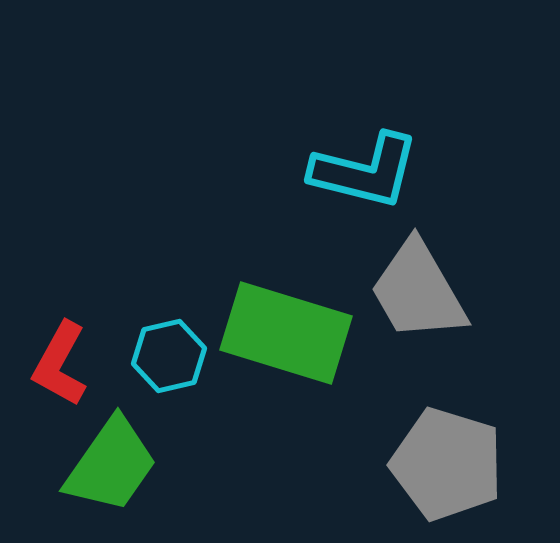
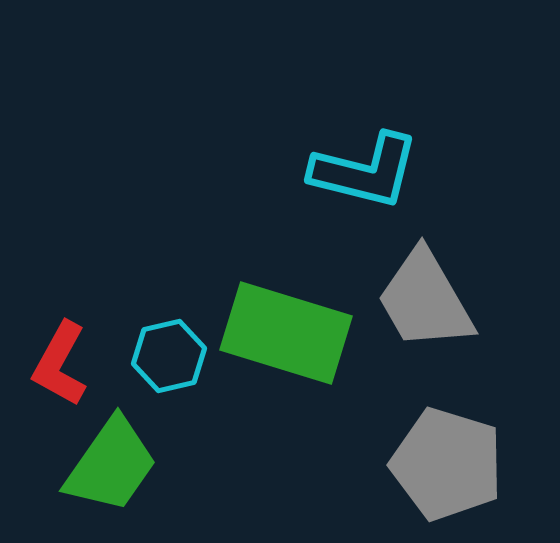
gray trapezoid: moved 7 px right, 9 px down
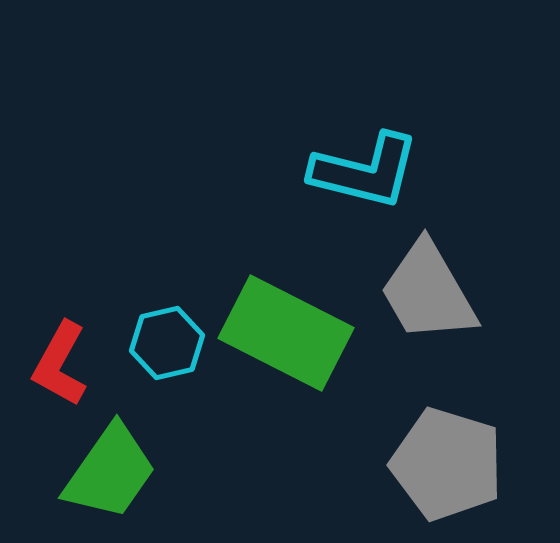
gray trapezoid: moved 3 px right, 8 px up
green rectangle: rotated 10 degrees clockwise
cyan hexagon: moved 2 px left, 13 px up
green trapezoid: moved 1 px left, 7 px down
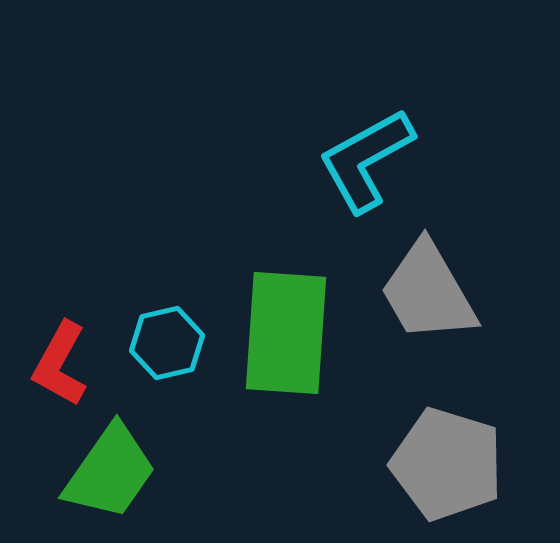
cyan L-shape: moved 1 px right, 11 px up; rotated 137 degrees clockwise
green rectangle: rotated 67 degrees clockwise
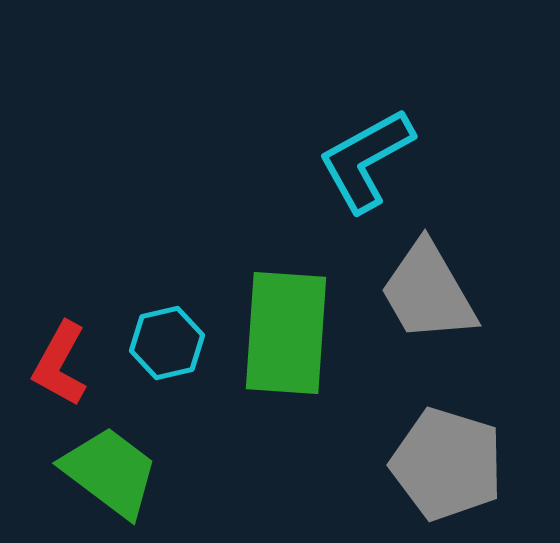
green trapezoid: rotated 88 degrees counterclockwise
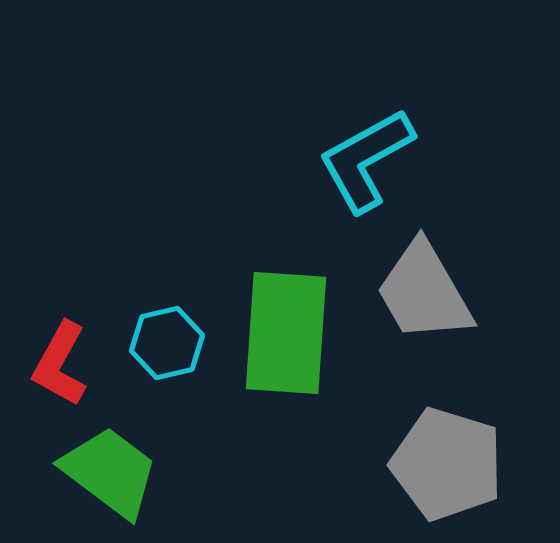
gray trapezoid: moved 4 px left
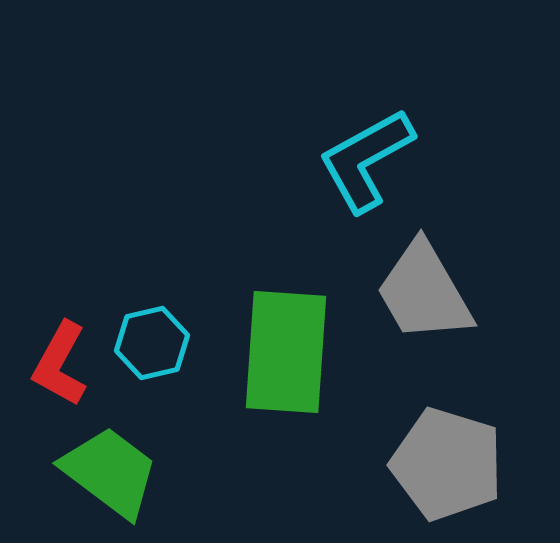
green rectangle: moved 19 px down
cyan hexagon: moved 15 px left
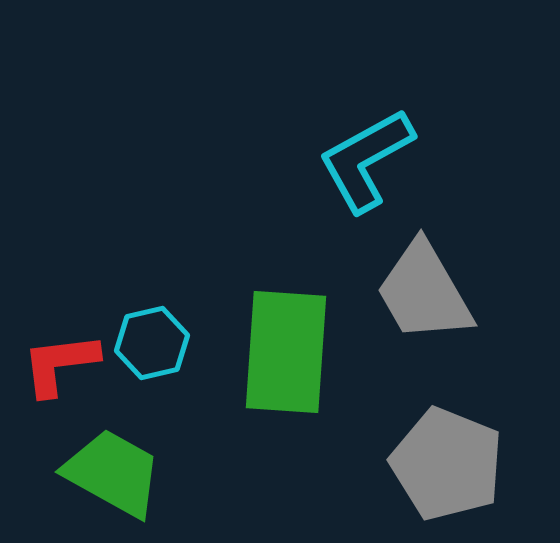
red L-shape: rotated 54 degrees clockwise
gray pentagon: rotated 5 degrees clockwise
green trapezoid: moved 3 px right, 1 px down; rotated 8 degrees counterclockwise
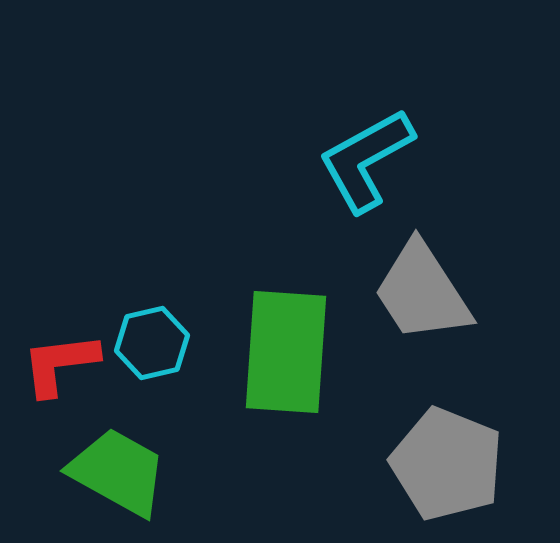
gray trapezoid: moved 2 px left; rotated 3 degrees counterclockwise
green trapezoid: moved 5 px right, 1 px up
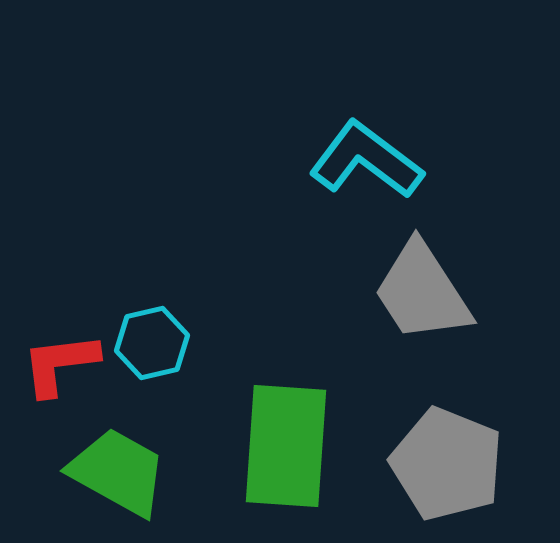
cyan L-shape: rotated 66 degrees clockwise
green rectangle: moved 94 px down
